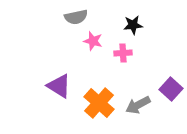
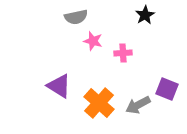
black star: moved 12 px right, 10 px up; rotated 24 degrees counterclockwise
purple square: moved 4 px left; rotated 20 degrees counterclockwise
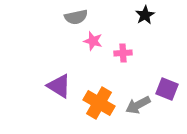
orange cross: rotated 12 degrees counterclockwise
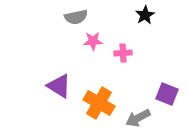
pink star: rotated 18 degrees counterclockwise
purple square: moved 5 px down
gray arrow: moved 13 px down
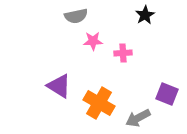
gray semicircle: moved 1 px up
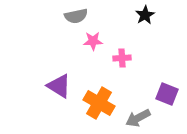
pink cross: moved 1 px left, 5 px down
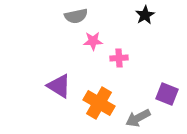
pink cross: moved 3 px left
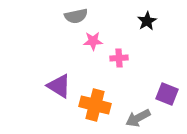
black star: moved 2 px right, 6 px down
orange cross: moved 4 px left, 2 px down; rotated 16 degrees counterclockwise
